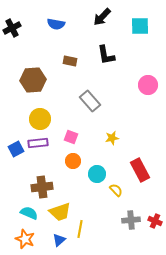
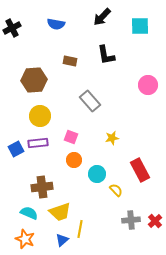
brown hexagon: moved 1 px right
yellow circle: moved 3 px up
orange circle: moved 1 px right, 1 px up
red cross: rotated 24 degrees clockwise
blue triangle: moved 3 px right
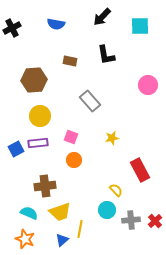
cyan circle: moved 10 px right, 36 px down
brown cross: moved 3 px right, 1 px up
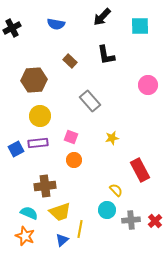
brown rectangle: rotated 32 degrees clockwise
orange star: moved 3 px up
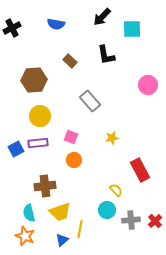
cyan square: moved 8 px left, 3 px down
cyan semicircle: rotated 126 degrees counterclockwise
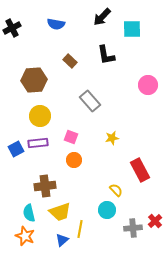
gray cross: moved 2 px right, 8 px down
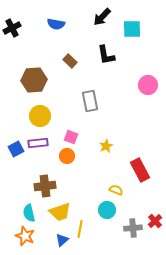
gray rectangle: rotated 30 degrees clockwise
yellow star: moved 6 px left, 8 px down; rotated 16 degrees counterclockwise
orange circle: moved 7 px left, 4 px up
yellow semicircle: rotated 24 degrees counterclockwise
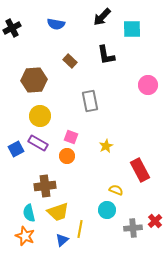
purple rectangle: rotated 36 degrees clockwise
yellow trapezoid: moved 2 px left
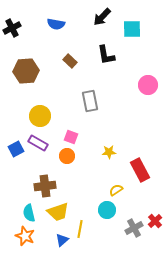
brown hexagon: moved 8 px left, 9 px up
yellow star: moved 3 px right, 6 px down; rotated 24 degrees clockwise
yellow semicircle: rotated 56 degrees counterclockwise
gray cross: moved 1 px right; rotated 24 degrees counterclockwise
